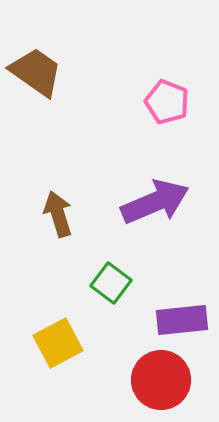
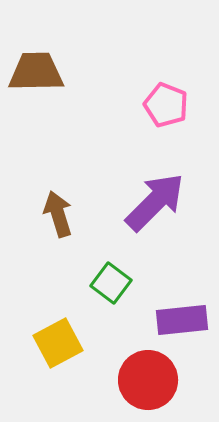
brown trapezoid: rotated 36 degrees counterclockwise
pink pentagon: moved 1 px left, 3 px down
purple arrow: rotated 22 degrees counterclockwise
red circle: moved 13 px left
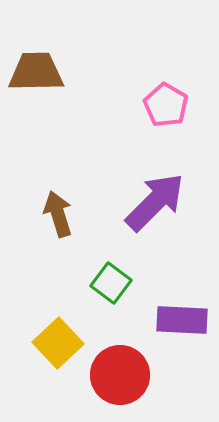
pink pentagon: rotated 9 degrees clockwise
purple rectangle: rotated 9 degrees clockwise
yellow square: rotated 15 degrees counterclockwise
red circle: moved 28 px left, 5 px up
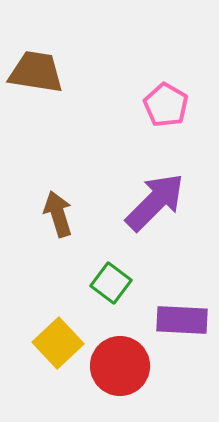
brown trapezoid: rotated 10 degrees clockwise
red circle: moved 9 px up
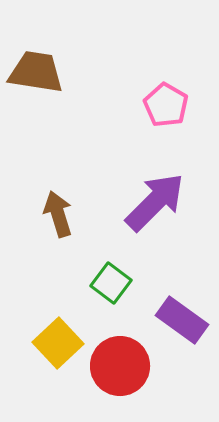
purple rectangle: rotated 33 degrees clockwise
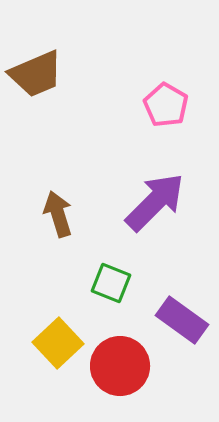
brown trapezoid: moved 2 px down; rotated 148 degrees clockwise
green square: rotated 15 degrees counterclockwise
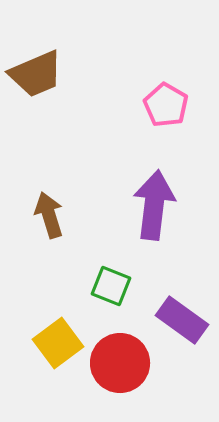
purple arrow: moved 1 px left, 3 px down; rotated 38 degrees counterclockwise
brown arrow: moved 9 px left, 1 px down
green square: moved 3 px down
yellow square: rotated 6 degrees clockwise
red circle: moved 3 px up
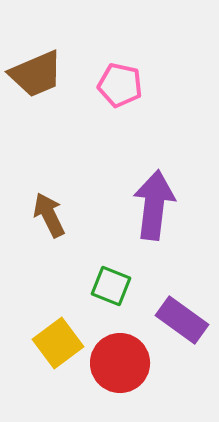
pink pentagon: moved 46 px left, 20 px up; rotated 18 degrees counterclockwise
brown arrow: rotated 9 degrees counterclockwise
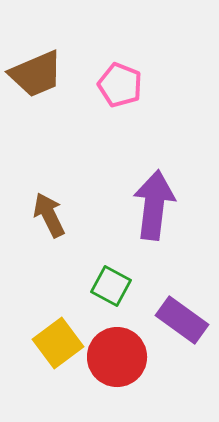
pink pentagon: rotated 9 degrees clockwise
green square: rotated 6 degrees clockwise
red circle: moved 3 px left, 6 px up
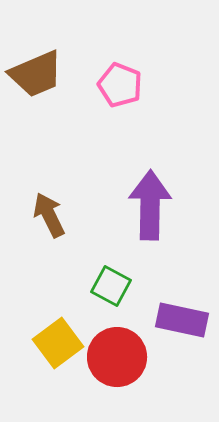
purple arrow: moved 4 px left; rotated 6 degrees counterclockwise
purple rectangle: rotated 24 degrees counterclockwise
